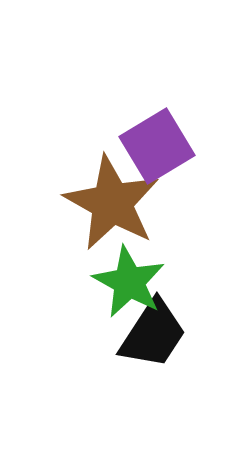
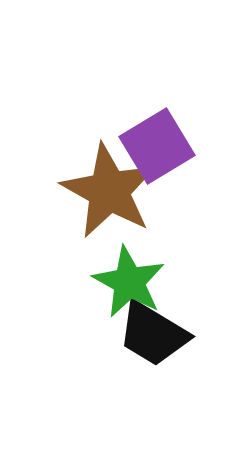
brown star: moved 3 px left, 12 px up
black trapezoid: rotated 88 degrees clockwise
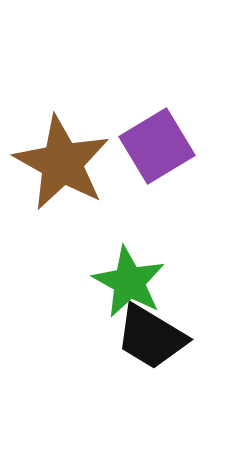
brown star: moved 47 px left, 28 px up
black trapezoid: moved 2 px left, 3 px down
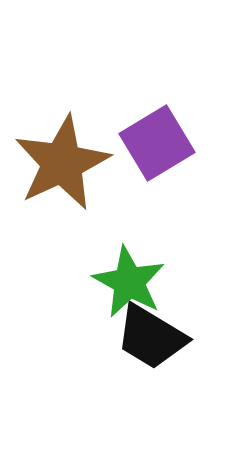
purple square: moved 3 px up
brown star: rotated 18 degrees clockwise
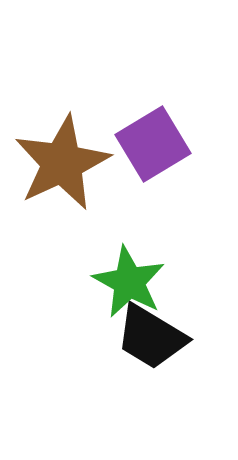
purple square: moved 4 px left, 1 px down
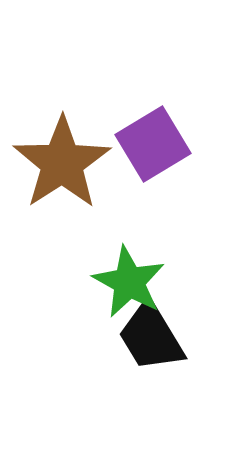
brown star: rotated 8 degrees counterclockwise
black trapezoid: rotated 28 degrees clockwise
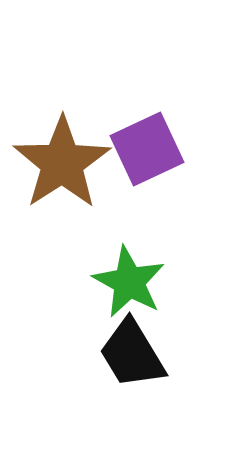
purple square: moved 6 px left, 5 px down; rotated 6 degrees clockwise
black trapezoid: moved 19 px left, 17 px down
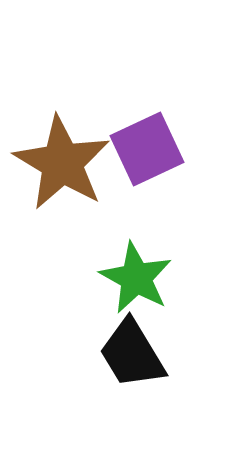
brown star: rotated 8 degrees counterclockwise
green star: moved 7 px right, 4 px up
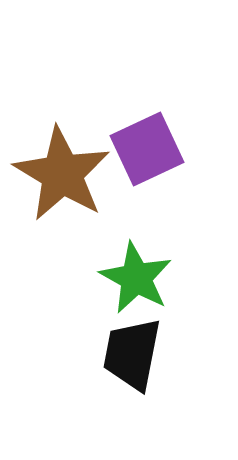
brown star: moved 11 px down
black trapezoid: rotated 42 degrees clockwise
